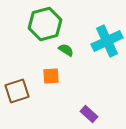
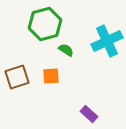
brown square: moved 14 px up
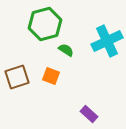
orange square: rotated 24 degrees clockwise
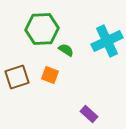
green hexagon: moved 3 px left, 5 px down; rotated 12 degrees clockwise
orange square: moved 1 px left, 1 px up
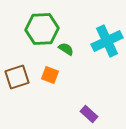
green semicircle: moved 1 px up
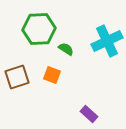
green hexagon: moved 3 px left
orange square: moved 2 px right
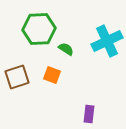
purple rectangle: rotated 54 degrees clockwise
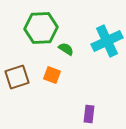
green hexagon: moved 2 px right, 1 px up
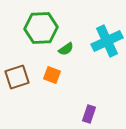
green semicircle: rotated 112 degrees clockwise
purple rectangle: rotated 12 degrees clockwise
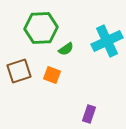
brown square: moved 2 px right, 6 px up
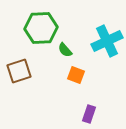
green semicircle: moved 1 px left, 1 px down; rotated 84 degrees clockwise
orange square: moved 24 px right
